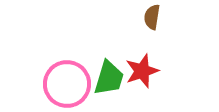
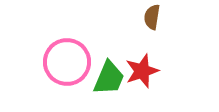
green trapezoid: rotated 6 degrees clockwise
pink circle: moved 22 px up
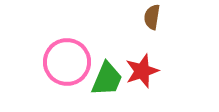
green trapezoid: moved 2 px left, 1 px down
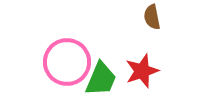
brown semicircle: rotated 20 degrees counterclockwise
green trapezoid: moved 6 px left
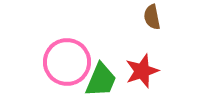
green trapezoid: moved 1 px down
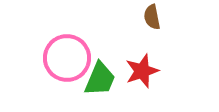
pink circle: moved 4 px up
green trapezoid: moved 1 px left, 1 px up
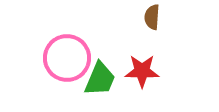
brown semicircle: rotated 15 degrees clockwise
red star: rotated 20 degrees clockwise
